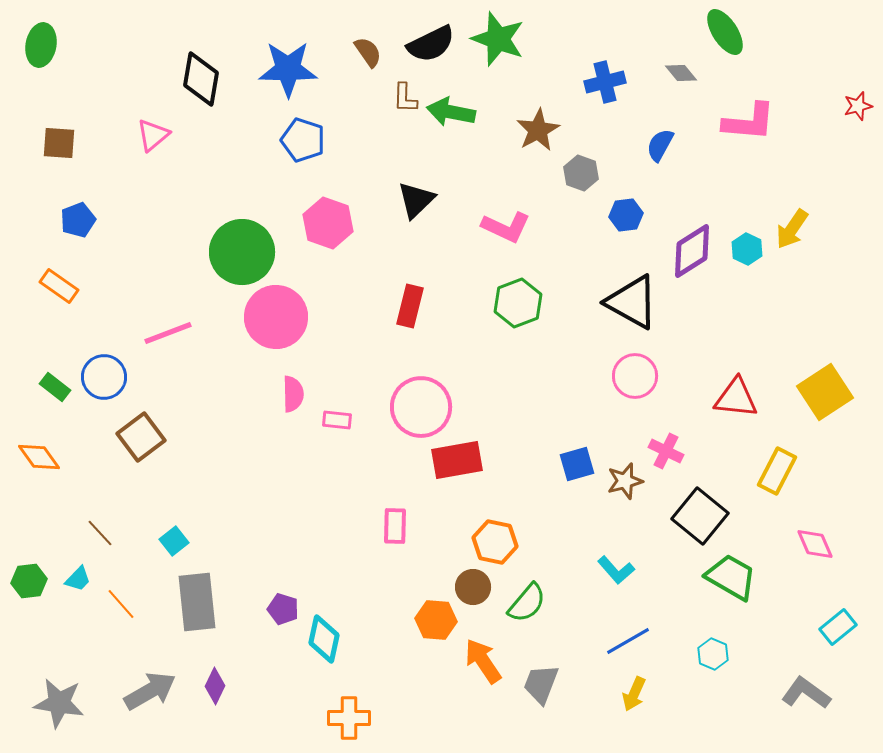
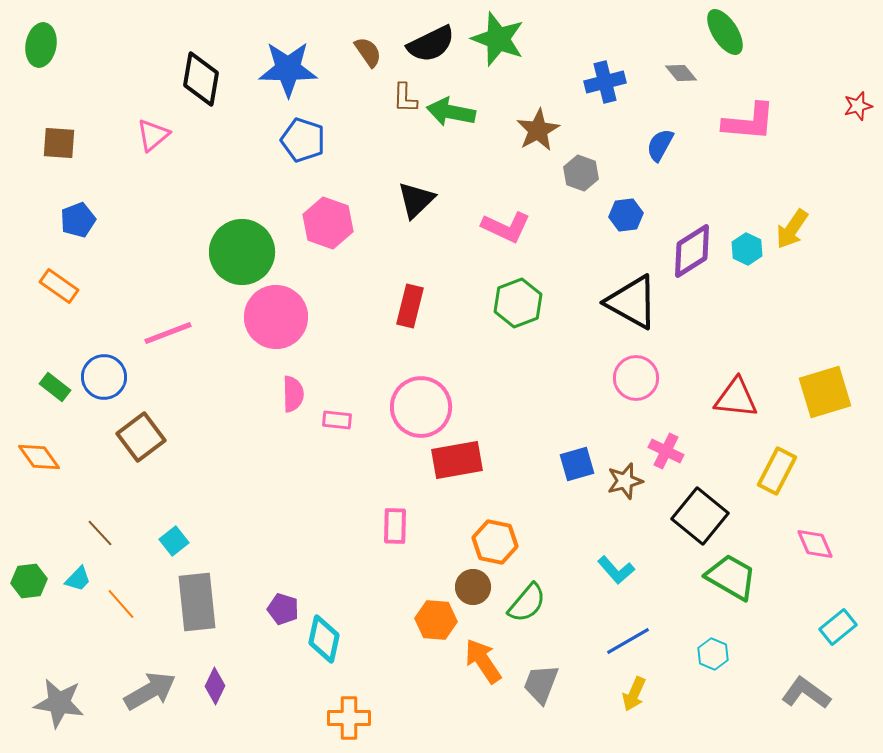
pink circle at (635, 376): moved 1 px right, 2 px down
yellow square at (825, 392): rotated 16 degrees clockwise
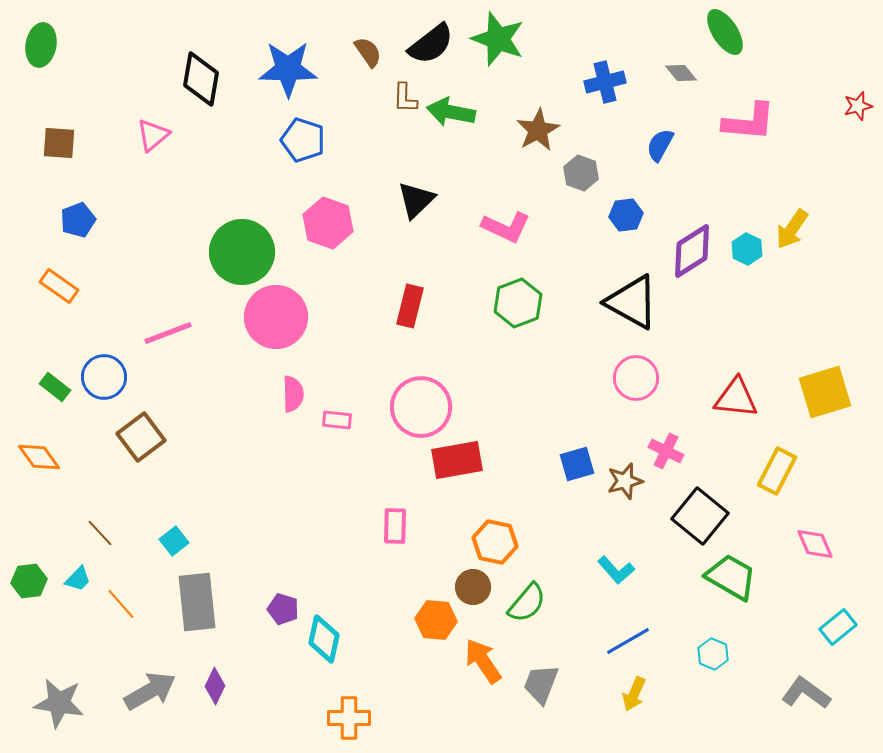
black semicircle at (431, 44): rotated 12 degrees counterclockwise
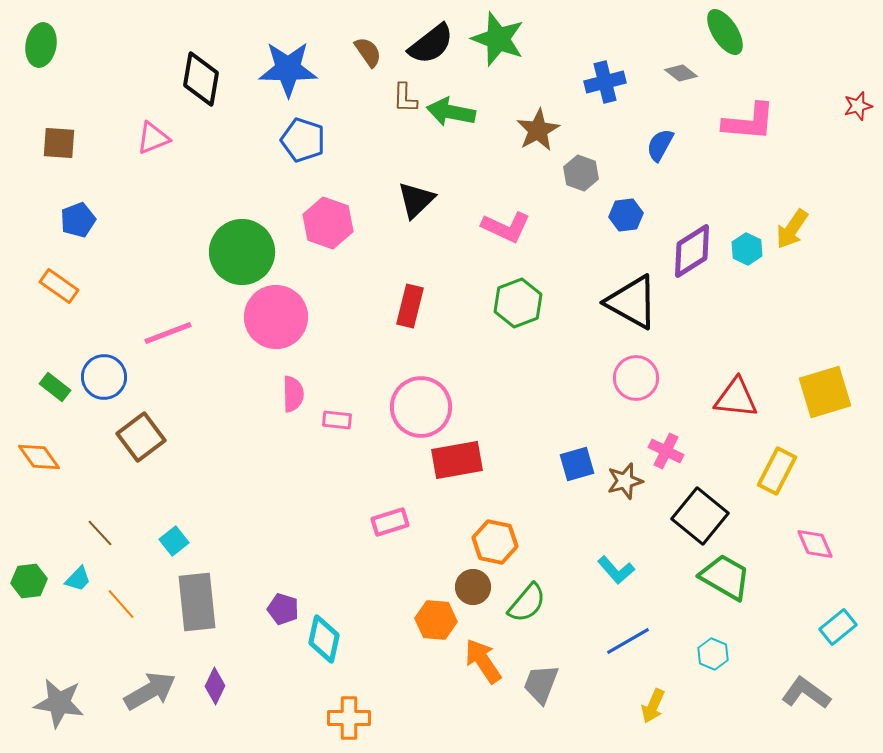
gray diamond at (681, 73): rotated 12 degrees counterclockwise
pink triangle at (153, 135): moved 3 px down; rotated 18 degrees clockwise
pink rectangle at (395, 526): moved 5 px left, 4 px up; rotated 72 degrees clockwise
green trapezoid at (731, 577): moved 6 px left
yellow arrow at (634, 694): moved 19 px right, 12 px down
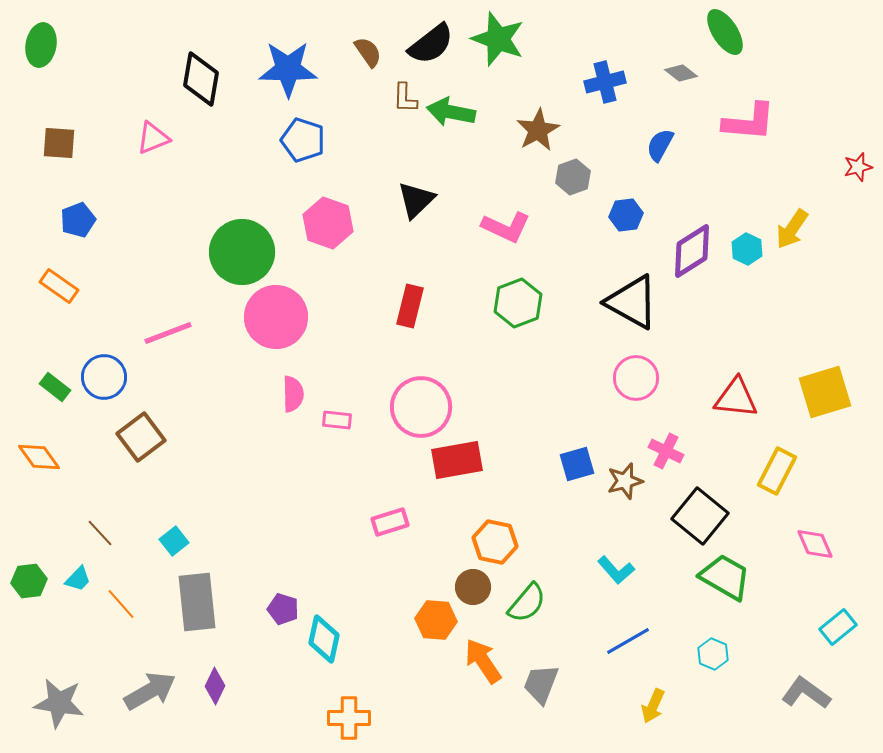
red star at (858, 106): moved 61 px down
gray hexagon at (581, 173): moved 8 px left, 4 px down; rotated 20 degrees clockwise
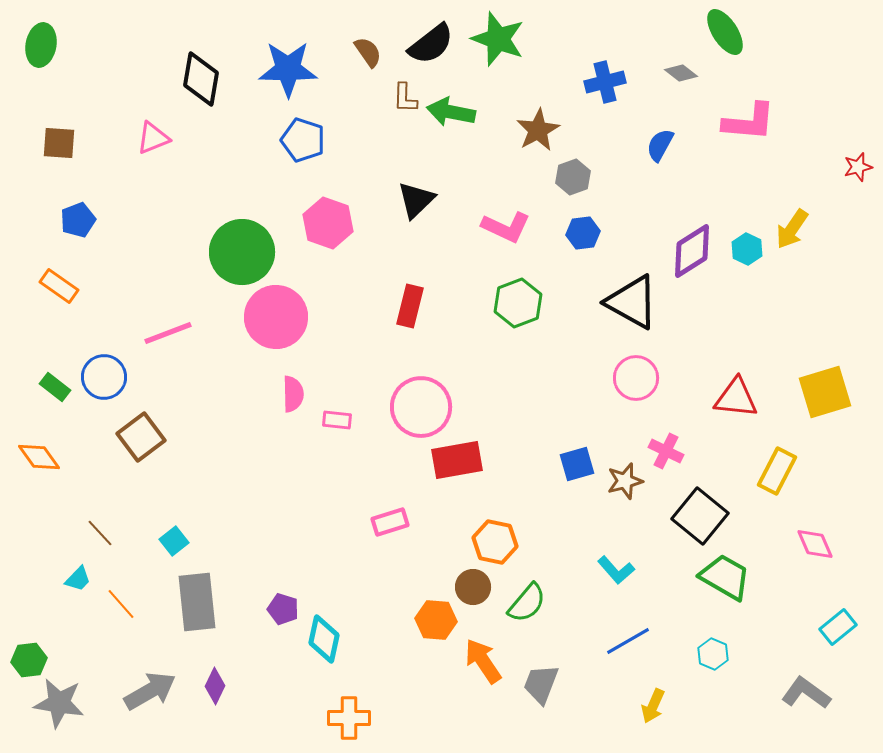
blue hexagon at (626, 215): moved 43 px left, 18 px down
green hexagon at (29, 581): moved 79 px down
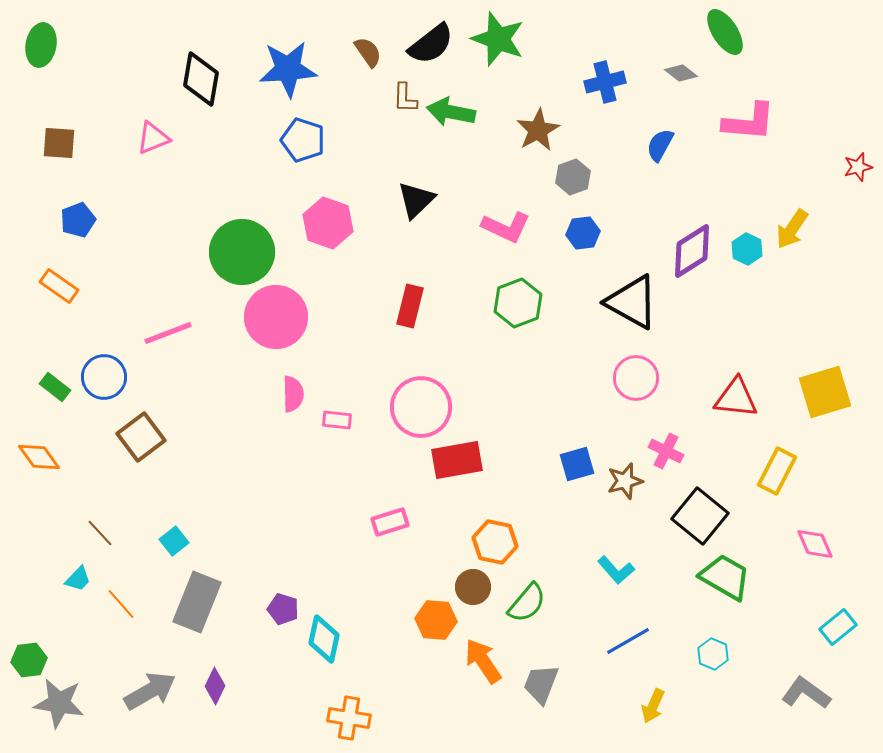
blue star at (288, 69): rotated 4 degrees counterclockwise
gray rectangle at (197, 602): rotated 28 degrees clockwise
orange cross at (349, 718): rotated 9 degrees clockwise
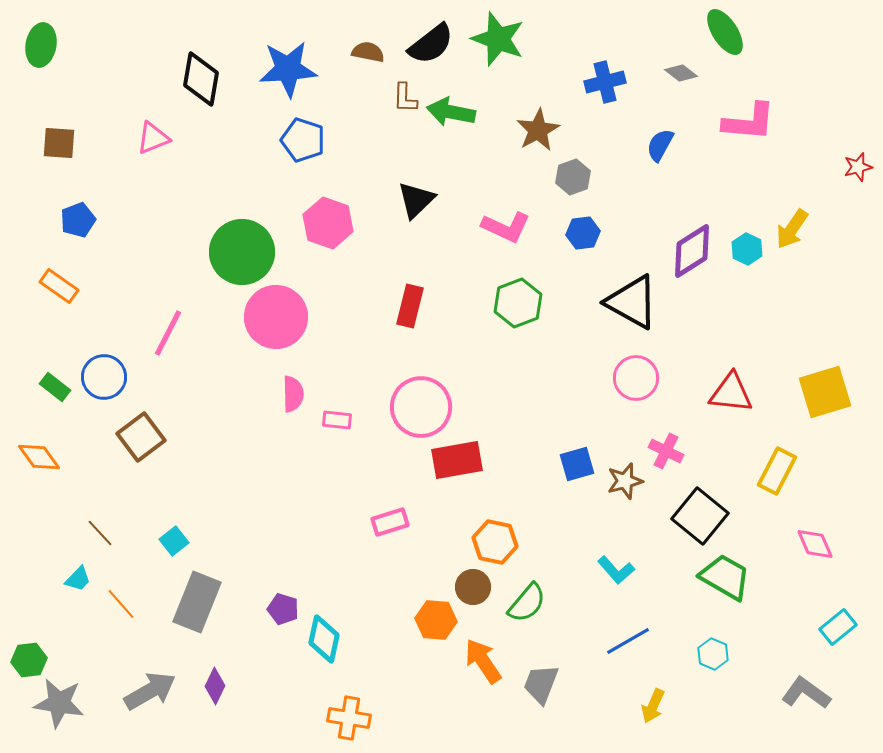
brown semicircle at (368, 52): rotated 44 degrees counterclockwise
pink line at (168, 333): rotated 42 degrees counterclockwise
red triangle at (736, 398): moved 5 px left, 5 px up
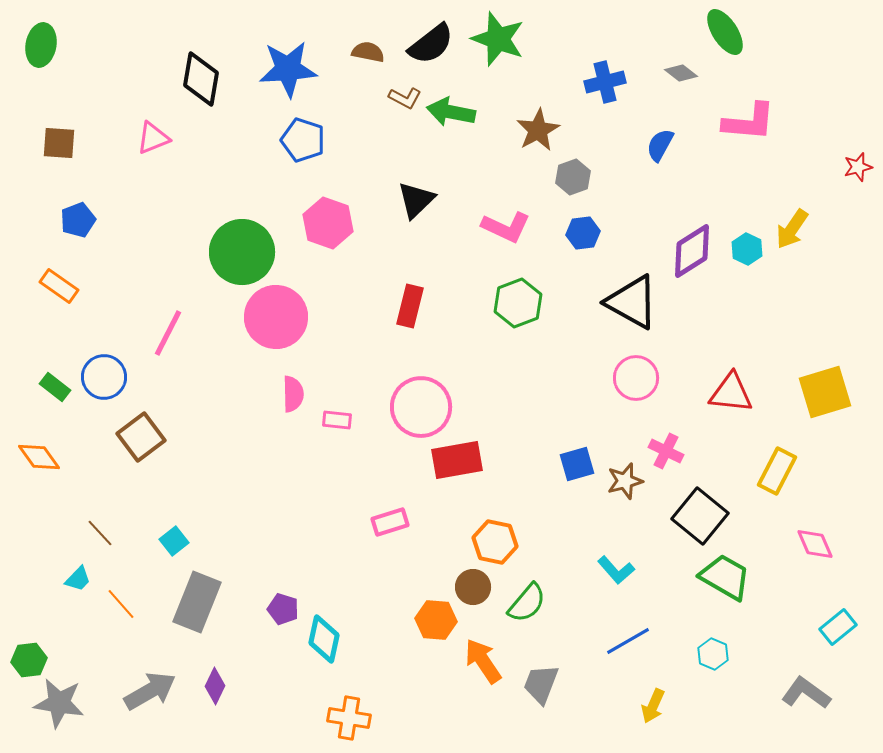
brown L-shape at (405, 98): rotated 64 degrees counterclockwise
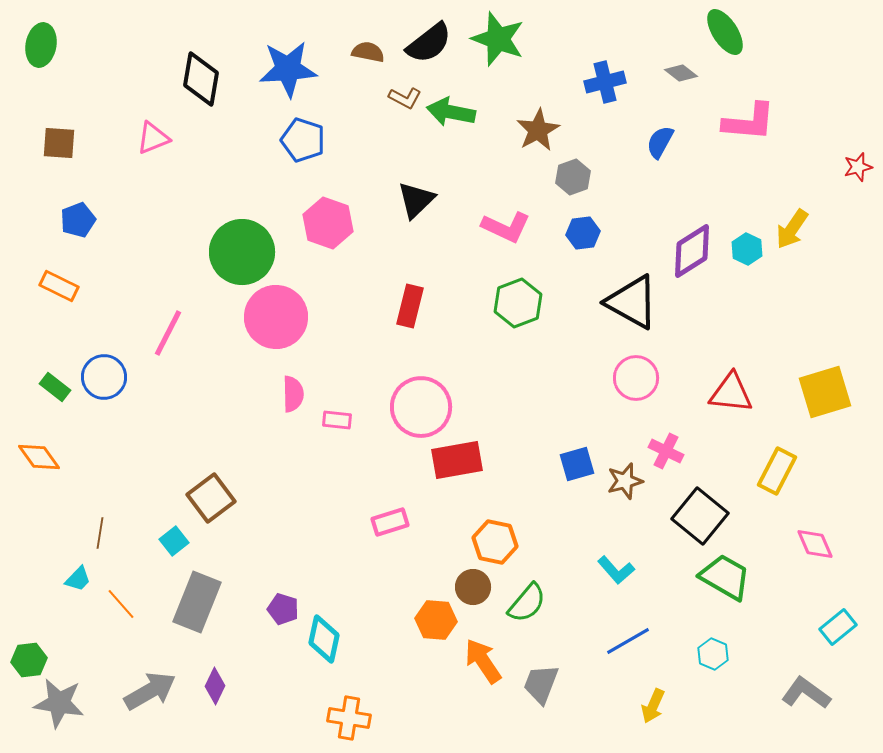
black semicircle at (431, 44): moved 2 px left, 1 px up
blue semicircle at (660, 145): moved 3 px up
orange rectangle at (59, 286): rotated 9 degrees counterclockwise
brown square at (141, 437): moved 70 px right, 61 px down
brown line at (100, 533): rotated 52 degrees clockwise
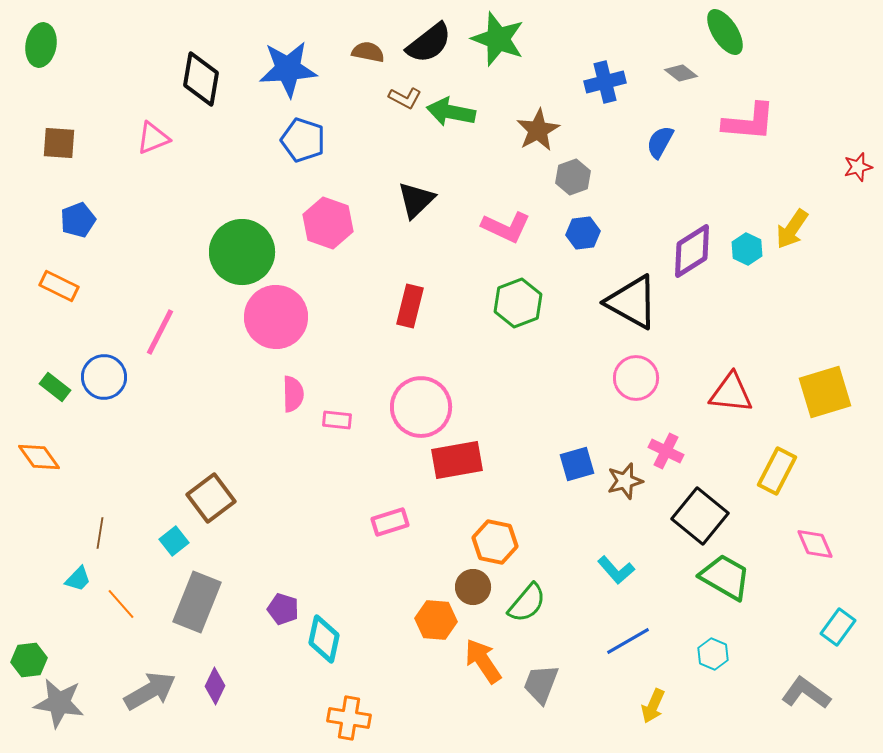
pink line at (168, 333): moved 8 px left, 1 px up
cyan rectangle at (838, 627): rotated 15 degrees counterclockwise
